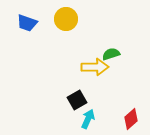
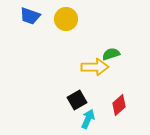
blue trapezoid: moved 3 px right, 7 px up
red diamond: moved 12 px left, 14 px up
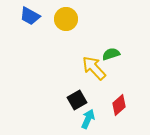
blue trapezoid: rotated 10 degrees clockwise
yellow arrow: moved 1 px left, 1 px down; rotated 132 degrees counterclockwise
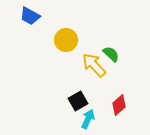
yellow circle: moved 21 px down
green semicircle: rotated 60 degrees clockwise
yellow arrow: moved 3 px up
black square: moved 1 px right, 1 px down
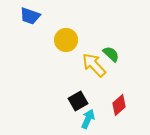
blue trapezoid: rotated 10 degrees counterclockwise
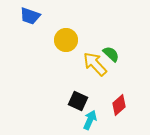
yellow arrow: moved 1 px right, 1 px up
black square: rotated 36 degrees counterclockwise
cyan arrow: moved 2 px right, 1 px down
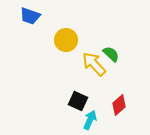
yellow arrow: moved 1 px left
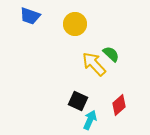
yellow circle: moved 9 px right, 16 px up
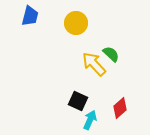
blue trapezoid: rotated 95 degrees counterclockwise
yellow circle: moved 1 px right, 1 px up
red diamond: moved 1 px right, 3 px down
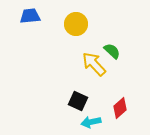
blue trapezoid: rotated 110 degrees counterclockwise
yellow circle: moved 1 px down
green semicircle: moved 1 px right, 3 px up
cyan arrow: moved 1 px right, 2 px down; rotated 126 degrees counterclockwise
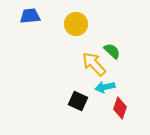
red diamond: rotated 30 degrees counterclockwise
cyan arrow: moved 14 px right, 35 px up
